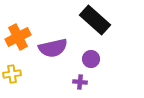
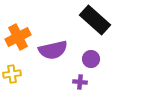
purple semicircle: moved 2 px down
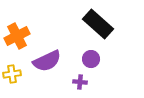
black rectangle: moved 3 px right, 4 px down
orange cross: moved 1 px left, 1 px up
purple semicircle: moved 6 px left, 11 px down; rotated 12 degrees counterclockwise
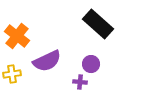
orange cross: rotated 25 degrees counterclockwise
purple circle: moved 5 px down
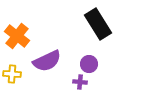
black rectangle: rotated 16 degrees clockwise
purple circle: moved 2 px left
yellow cross: rotated 12 degrees clockwise
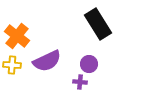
yellow cross: moved 9 px up
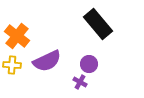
black rectangle: rotated 8 degrees counterclockwise
purple cross: rotated 24 degrees clockwise
